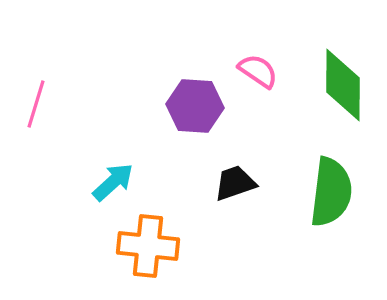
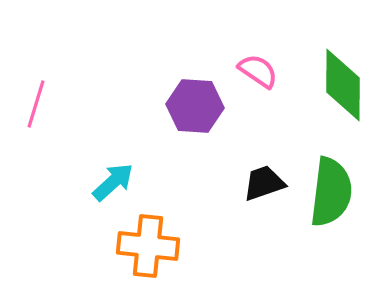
black trapezoid: moved 29 px right
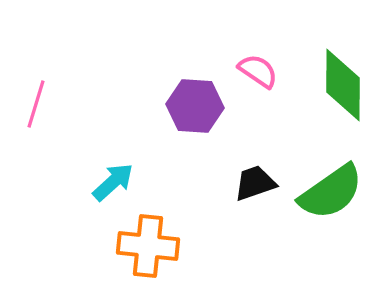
black trapezoid: moved 9 px left
green semicircle: rotated 48 degrees clockwise
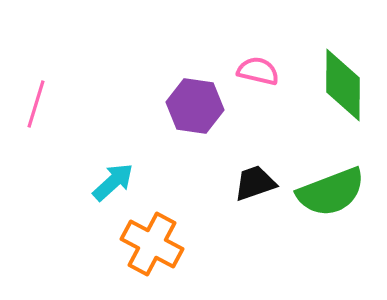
pink semicircle: rotated 21 degrees counterclockwise
purple hexagon: rotated 4 degrees clockwise
green semicircle: rotated 14 degrees clockwise
orange cross: moved 4 px right, 2 px up; rotated 22 degrees clockwise
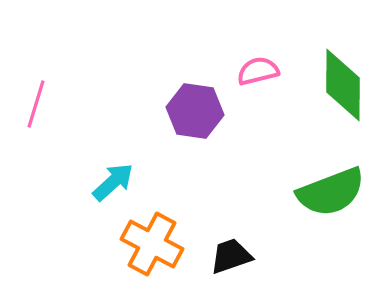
pink semicircle: rotated 27 degrees counterclockwise
purple hexagon: moved 5 px down
black trapezoid: moved 24 px left, 73 px down
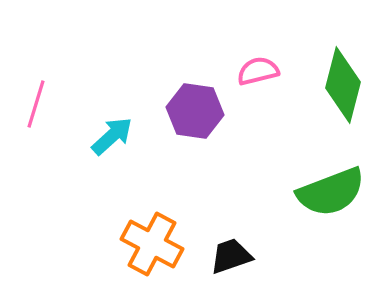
green diamond: rotated 14 degrees clockwise
cyan arrow: moved 1 px left, 46 px up
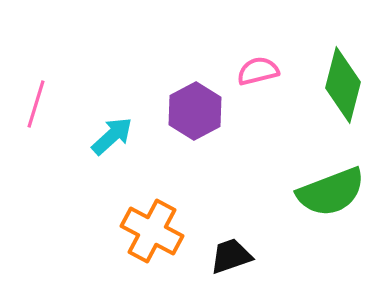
purple hexagon: rotated 24 degrees clockwise
orange cross: moved 13 px up
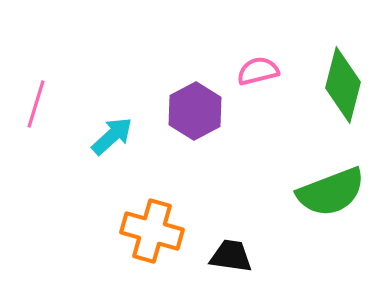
orange cross: rotated 12 degrees counterclockwise
black trapezoid: rotated 27 degrees clockwise
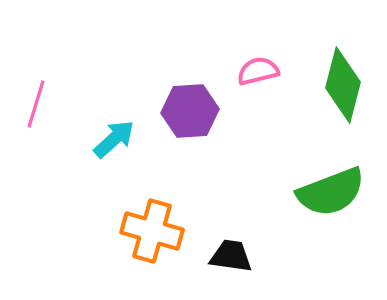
purple hexagon: moved 5 px left; rotated 24 degrees clockwise
cyan arrow: moved 2 px right, 3 px down
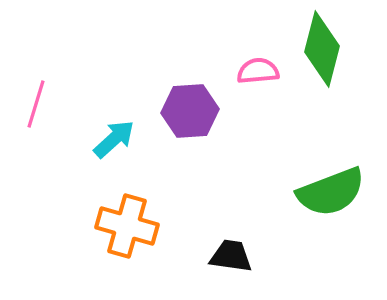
pink semicircle: rotated 9 degrees clockwise
green diamond: moved 21 px left, 36 px up
orange cross: moved 25 px left, 5 px up
